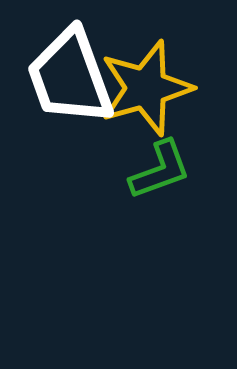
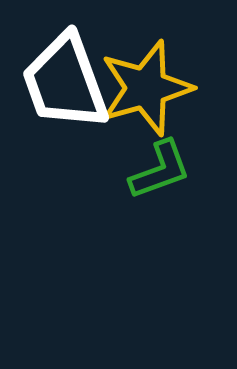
white trapezoid: moved 5 px left, 5 px down
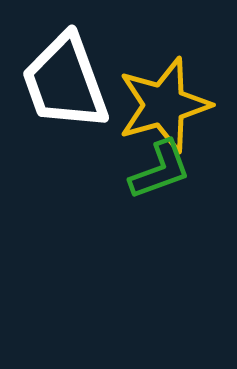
yellow star: moved 18 px right, 17 px down
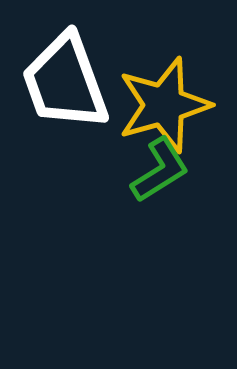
green L-shape: rotated 12 degrees counterclockwise
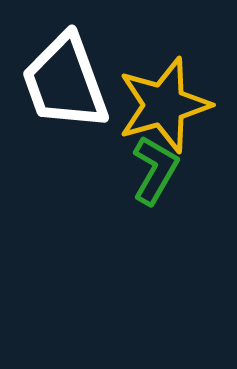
green L-shape: moved 5 px left; rotated 28 degrees counterclockwise
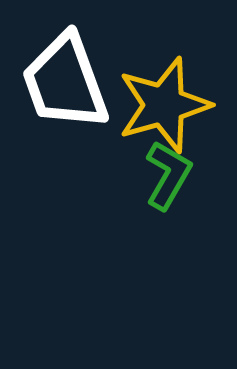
green L-shape: moved 13 px right, 5 px down
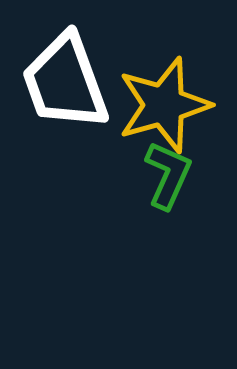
green L-shape: rotated 6 degrees counterclockwise
